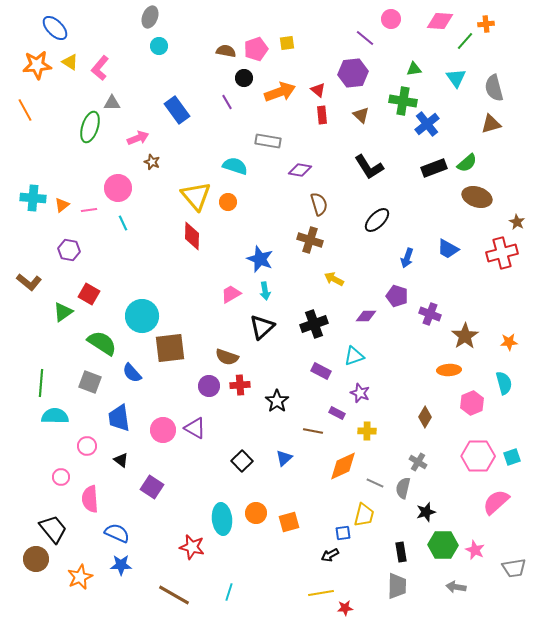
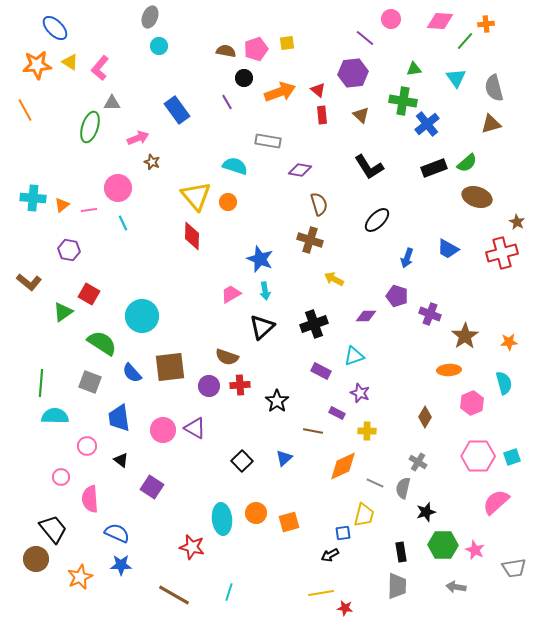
brown square at (170, 348): moved 19 px down
red star at (345, 608): rotated 14 degrees clockwise
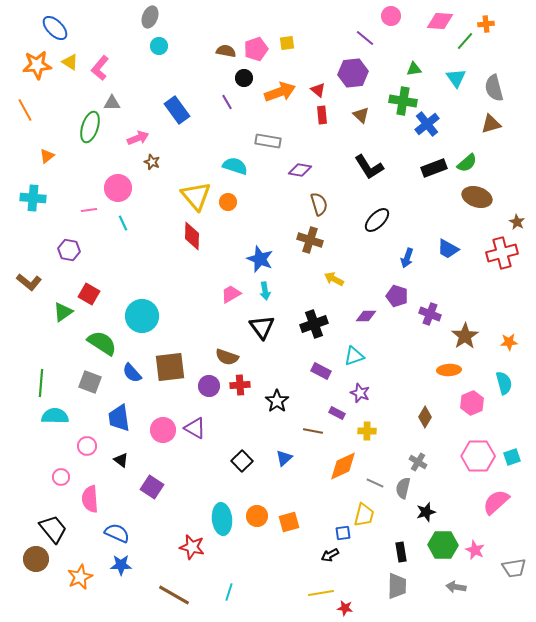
pink circle at (391, 19): moved 3 px up
orange triangle at (62, 205): moved 15 px left, 49 px up
black triangle at (262, 327): rotated 24 degrees counterclockwise
orange circle at (256, 513): moved 1 px right, 3 px down
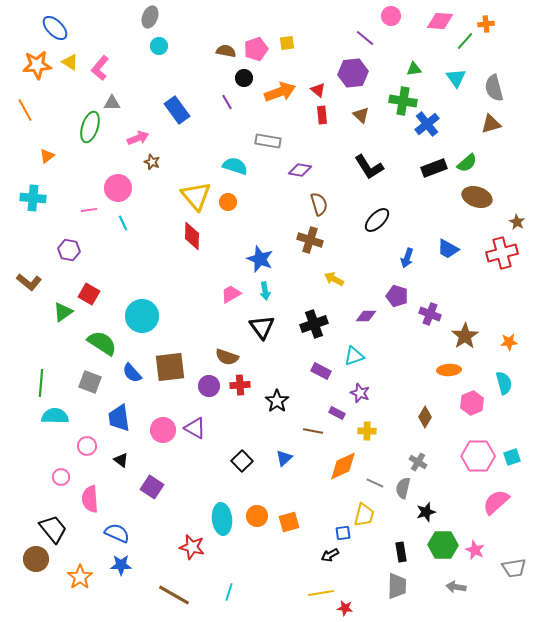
orange star at (80, 577): rotated 10 degrees counterclockwise
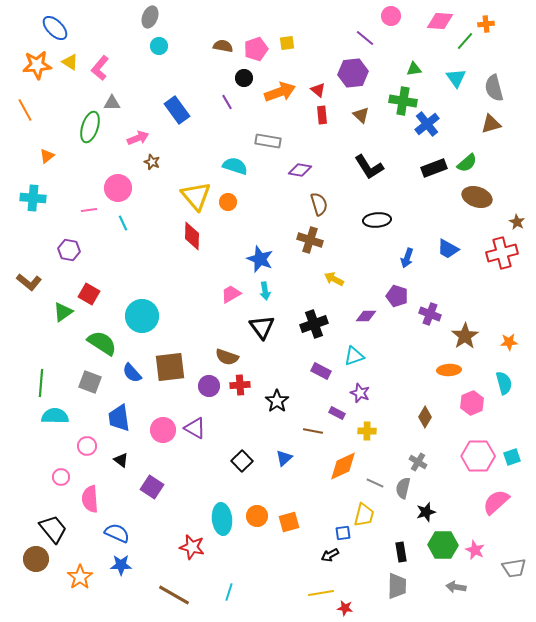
brown semicircle at (226, 51): moved 3 px left, 5 px up
black ellipse at (377, 220): rotated 40 degrees clockwise
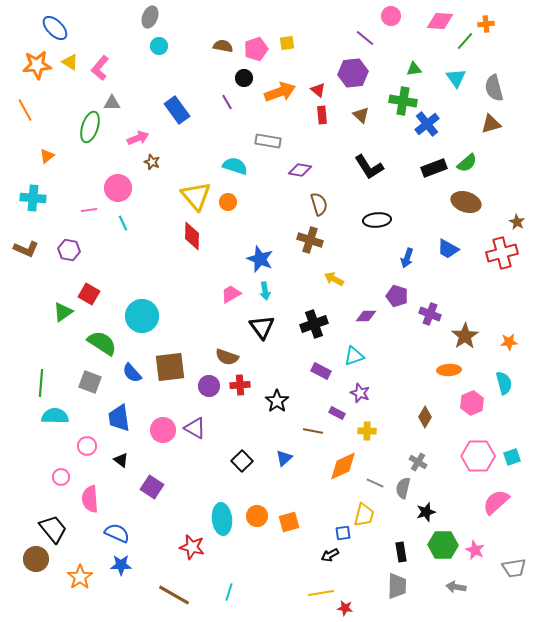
brown ellipse at (477, 197): moved 11 px left, 5 px down
brown L-shape at (29, 282): moved 3 px left, 33 px up; rotated 15 degrees counterclockwise
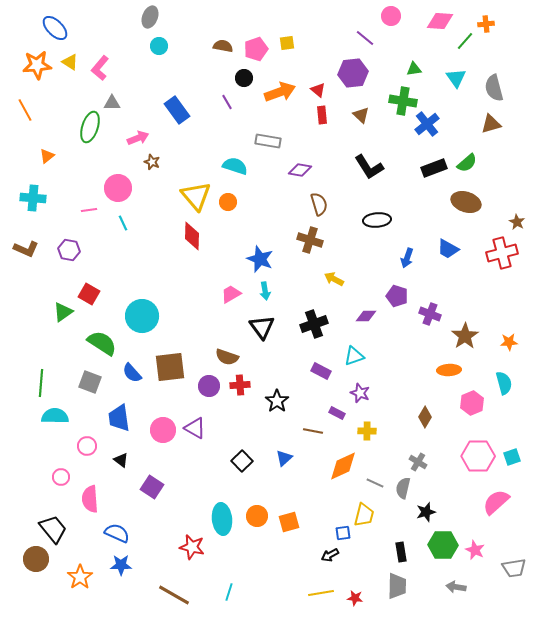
red star at (345, 608): moved 10 px right, 10 px up
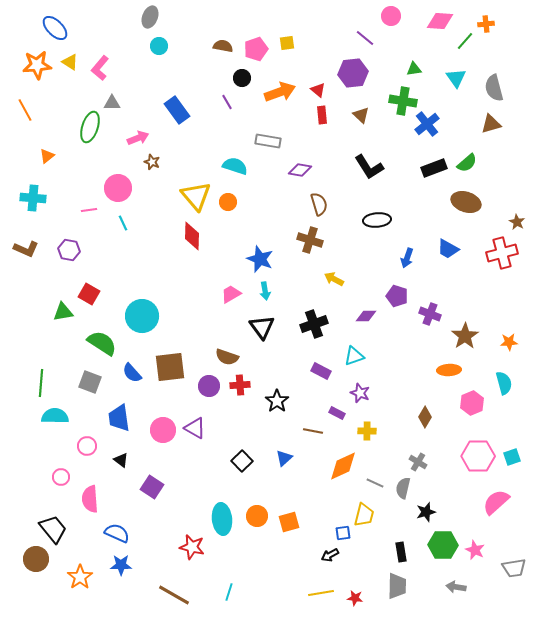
black circle at (244, 78): moved 2 px left
green triangle at (63, 312): rotated 25 degrees clockwise
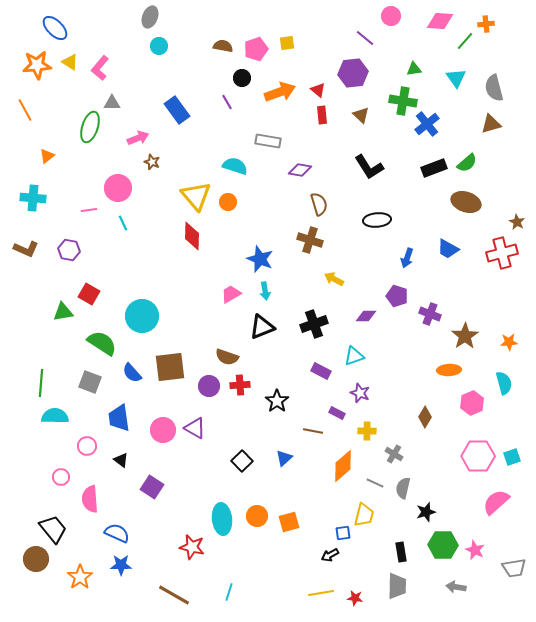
black triangle at (262, 327): rotated 44 degrees clockwise
gray cross at (418, 462): moved 24 px left, 8 px up
orange diamond at (343, 466): rotated 16 degrees counterclockwise
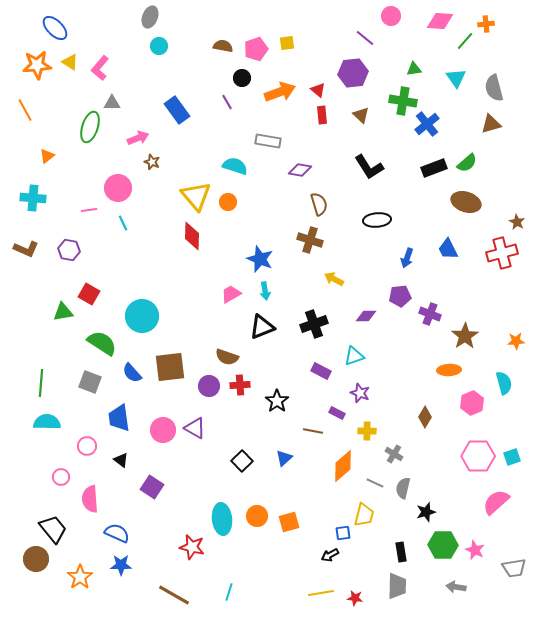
blue trapezoid at (448, 249): rotated 35 degrees clockwise
purple pentagon at (397, 296): moved 3 px right; rotated 25 degrees counterclockwise
orange star at (509, 342): moved 7 px right, 1 px up
cyan semicircle at (55, 416): moved 8 px left, 6 px down
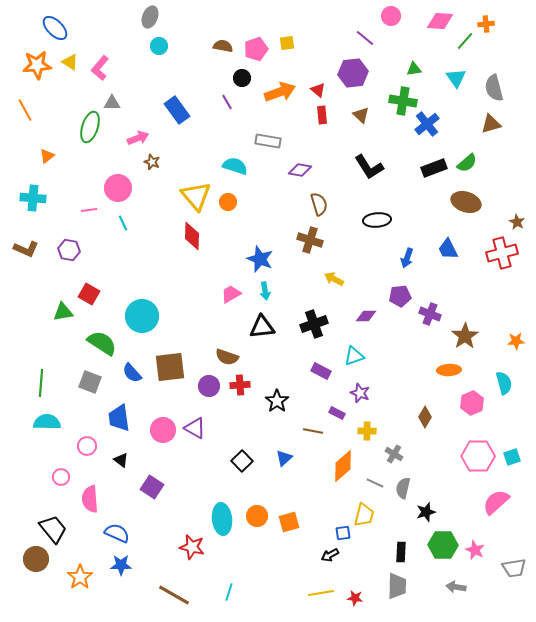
black triangle at (262, 327): rotated 16 degrees clockwise
black rectangle at (401, 552): rotated 12 degrees clockwise
